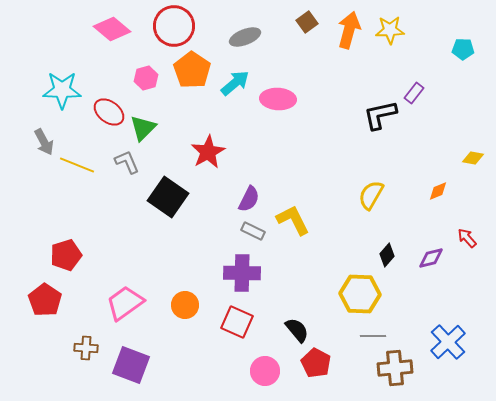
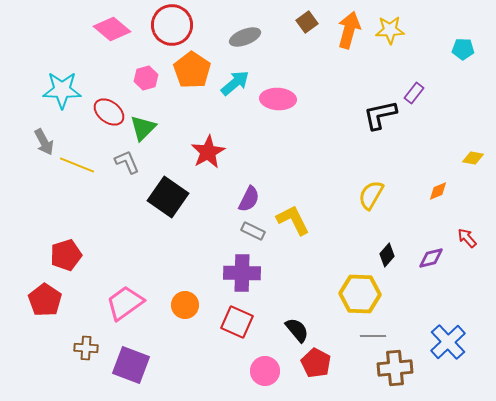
red circle at (174, 26): moved 2 px left, 1 px up
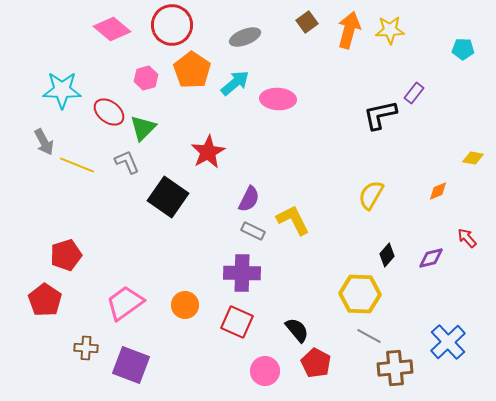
gray line at (373, 336): moved 4 px left; rotated 30 degrees clockwise
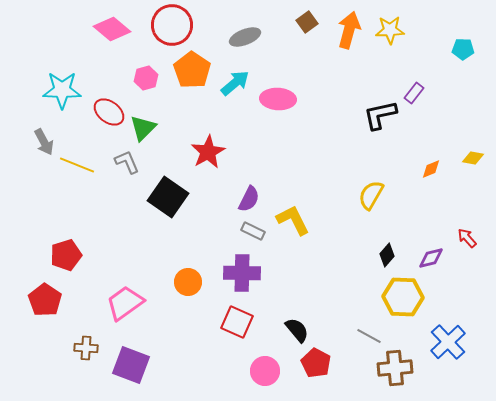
orange diamond at (438, 191): moved 7 px left, 22 px up
yellow hexagon at (360, 294): moved 43 px right, 3 px down
orange circle at (185, 305): moved 3 px right, 23 px up
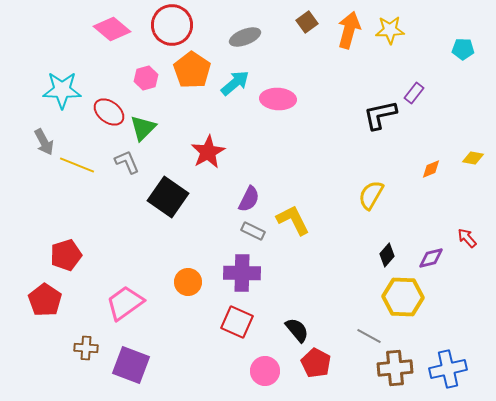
blue cross at (448, 342): moved 27 px down; rotated 30 degrees clockwise
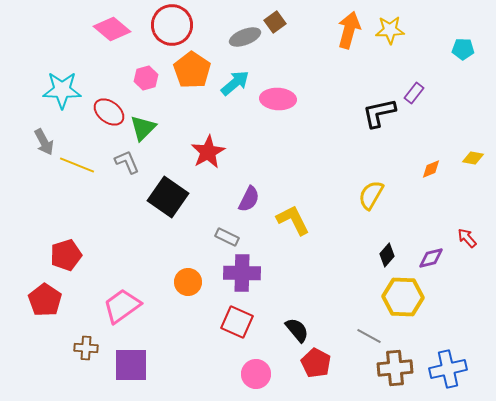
brown square at (307, 22): moved 32 px left
black L-shape at (380, 115): moved 1 px left, 2 px up
gray rectangle at (253, 231): moved 26 px left, 6 px down
pink trapezoid at (125, 303): moved 3 px left, 3 px down
purple square at (131, 365): rotated 21 degrees counterclockwise
pink circle at (265, 371): moved 9 px left, 3 px down
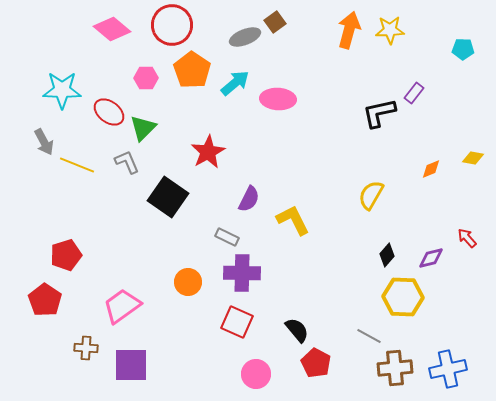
pink hexagon at (146, 78): rotated 15 degrees clockwise
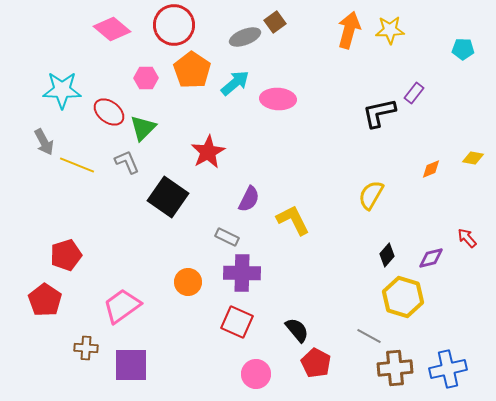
red circle at (172, 25): moved 2 px right
yellow hexagon at (403, 297): rotated 15 degrees clockwise
